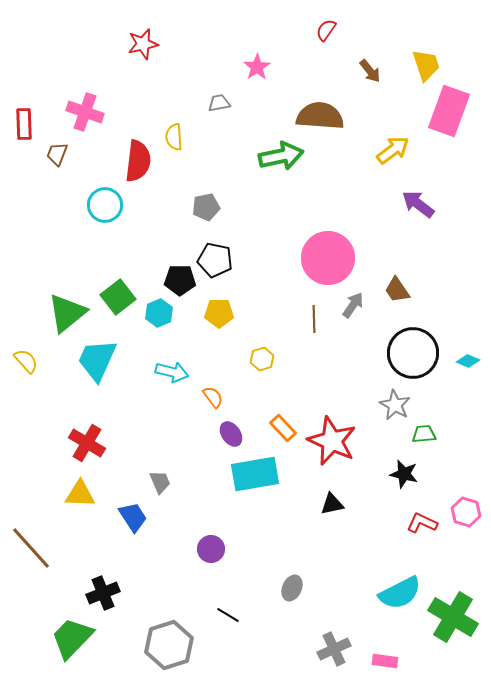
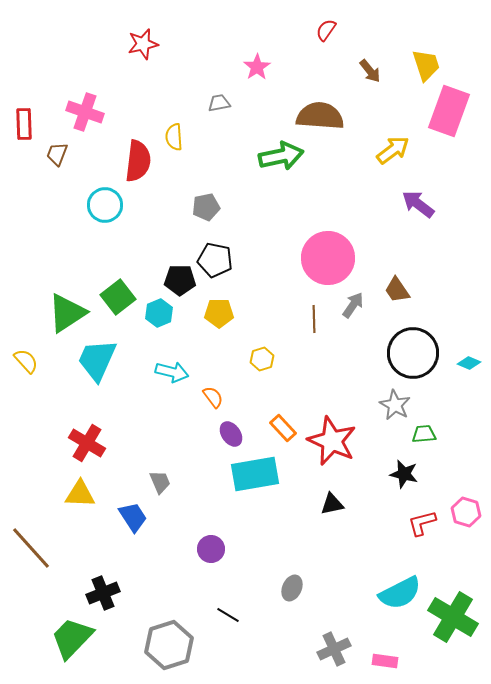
green triangle at (67, 313): rotated 6 degrees clockwise
cyan diamond at (468, 361): moved 1 px right, 2 px down
red L-shape at (422, 523): rotated 40 degrees counterclockwise
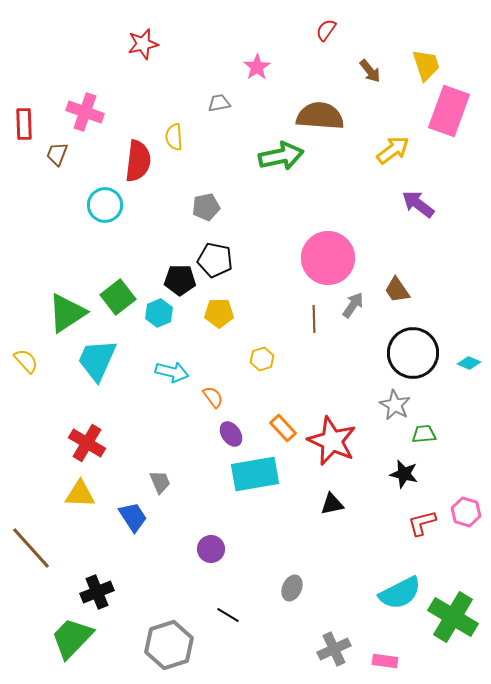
black cross at (103, 593): moved 6 px left, 1 px up
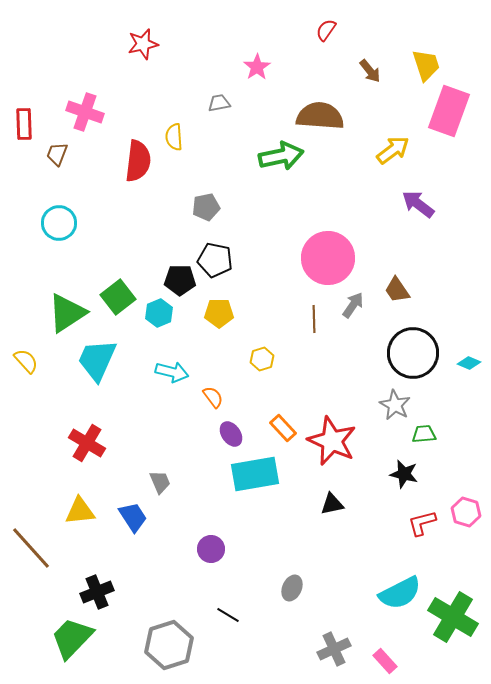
cyan circle at (105, 205): moved 46 px left, 18 px down
yellow triangle at (80, 494): moved 17 px down; rotated 8 degrees counterclockwise
pink rectangle at (385, 661): rotated 40 degrees clockwise
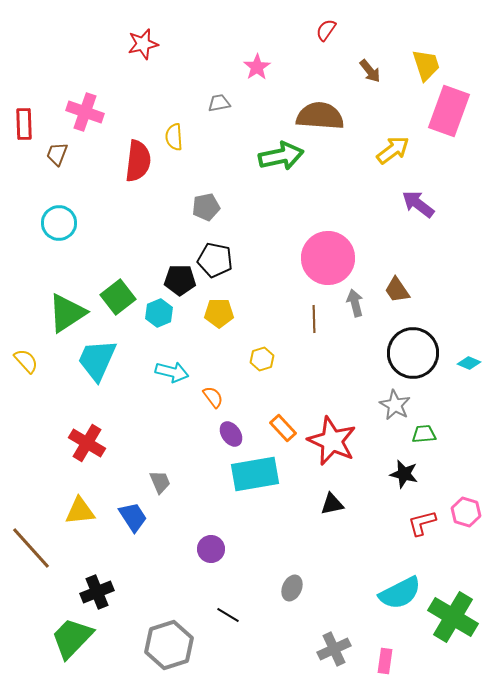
gray arrow at (353, 305): moved 2 px right, 2 px up; rotated 48 degrees counterclockwise
pink rectangle at (385, 661): rotated 50 degrees clockwise
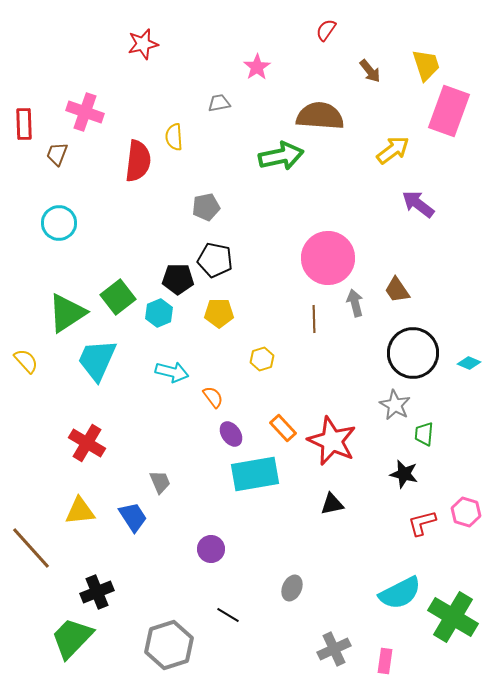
black pentagon at (180, 280): moved 2 px left, 1 px up
green trapezoid at (424, 434): rotated 80 degrees counterclockwise
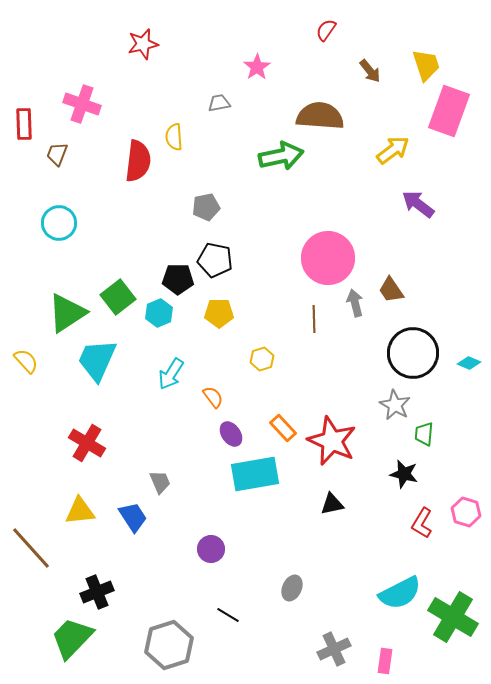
pink cross at (85, 112): moved 3 px left, 8 px up
brown trapezoid at (397, 290): moved 6 px left
cyan arrow at (172, 372): moved 1 px left, 2 px down; rotated 108 degrees clockwise
red L-shape at (422, 523): rotated 44 degrees counterclockwise
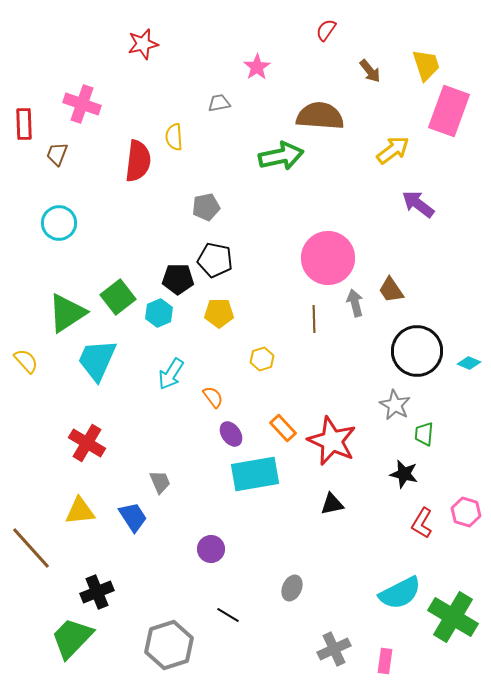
black circle at (413, 353): moved 4 px right, 2 px up
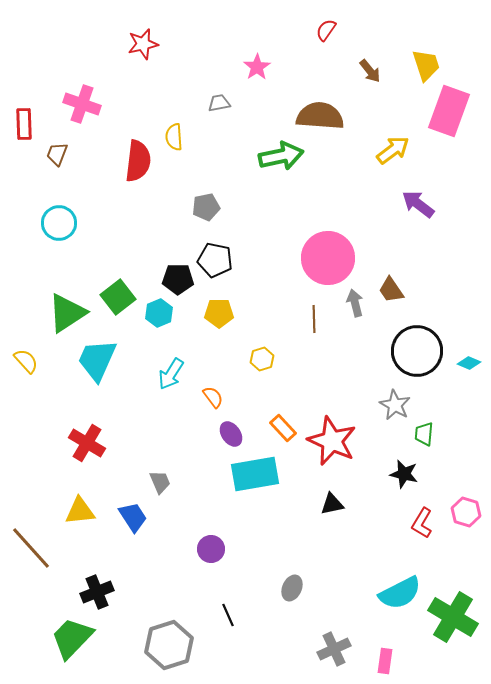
black line at (228, 615): rotated 35 degrees clockwise
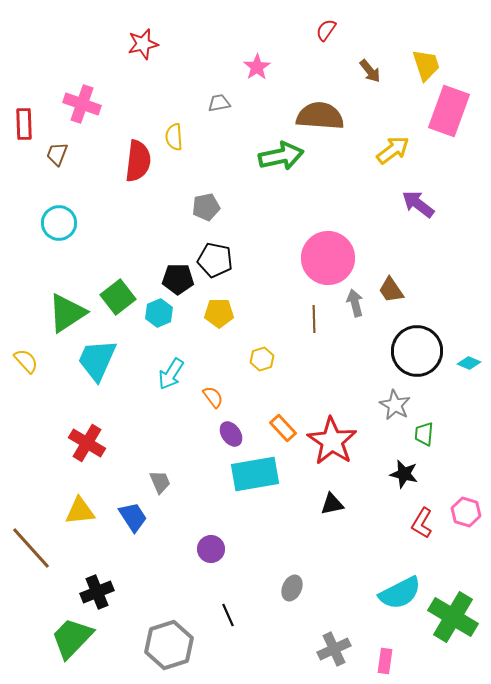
red star at (332, 441): rotated 9 degrees clockwise
